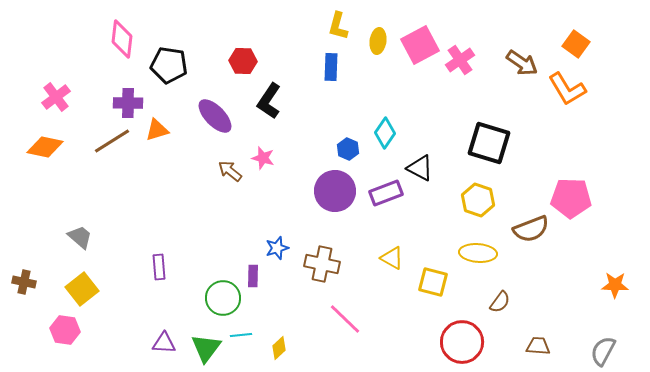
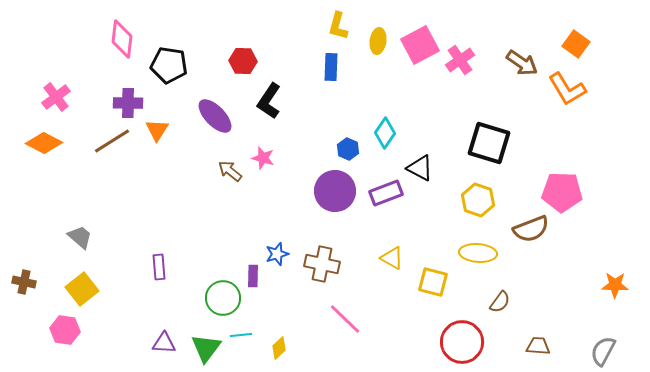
orange triangle at (157, 130): rotated 40 degrees counterclockwise
orange diamond at (45, 147): moved 1 px left, 4 px up; rotated 15 degrees clockwise
pink pentagon at (571, 198): moved 9 px left, 6 px up
blue star at (277, 248): moved 6 px down
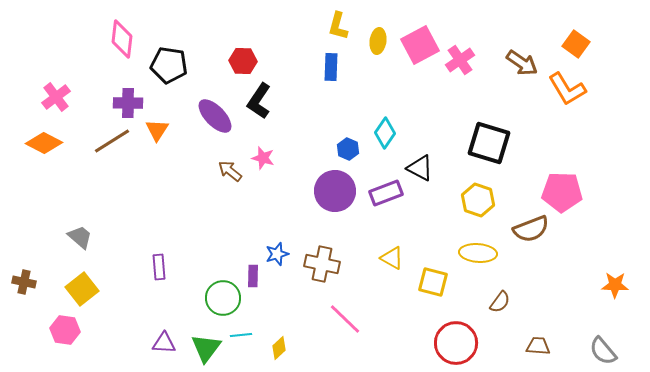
black L-shape at (269, 101): moved 10 px left
red circle at (462, 342): moved 6 px left, 1 px down
gray semicircle at (603, 351): rotated 68 degrees counterclockwise
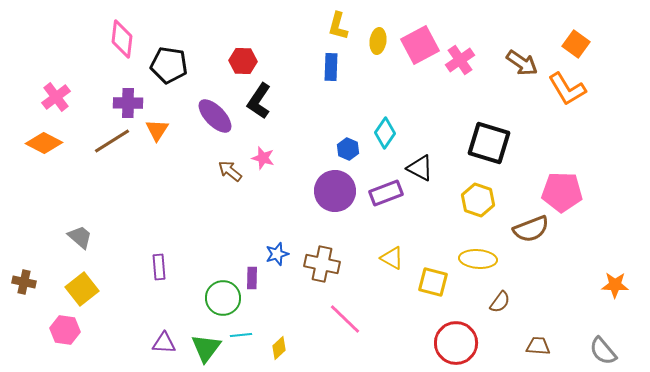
yellow ellipse at (478, 253): moved 6 px down
purple rectangle at (253, 276): moved 1 px left, 2 px down
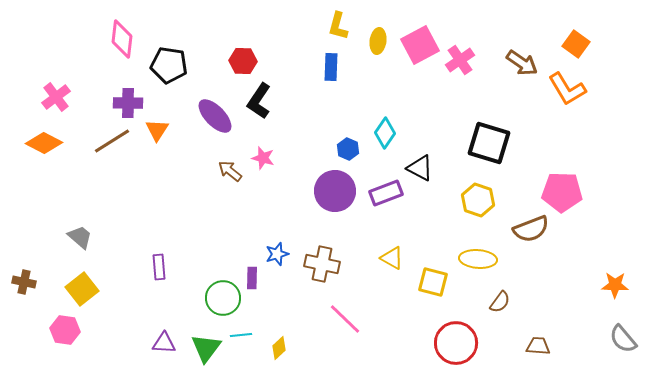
gray semicircle at (603, 351): moved 20 px right, 12 px up
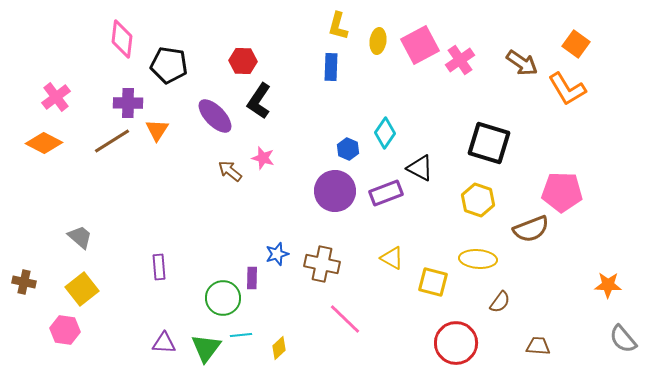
orange star at (615, 285): moved 7 px left
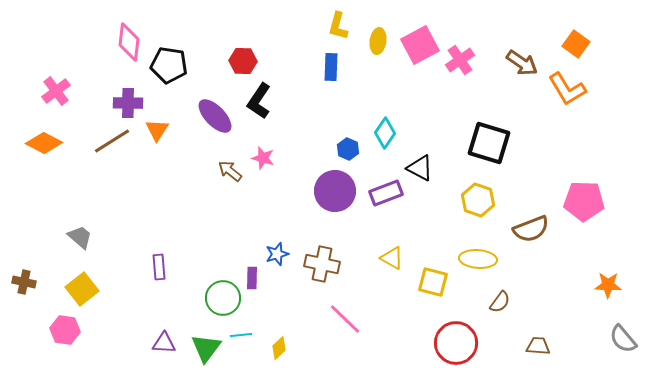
pink diamond at (122, 39): moved 7 px right, 3 px down
pink cross at (56, 97): moved 6 px up
pink pentagon at (562, 192): moved 22 px right, 9 px down
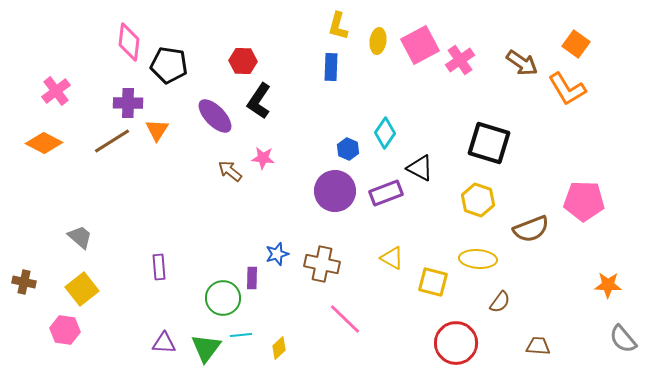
pink star at (263, 158): rotated 10 degrees counterclockwise
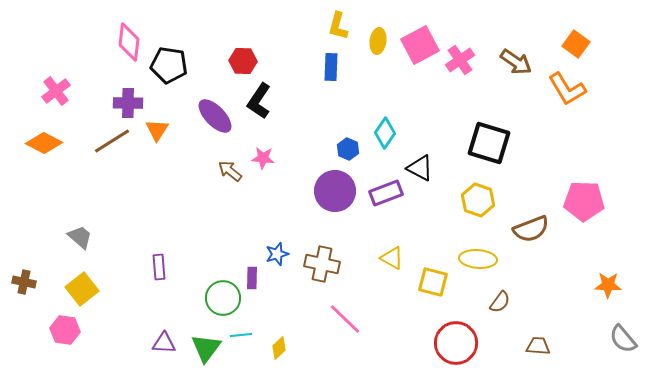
brown arrow at (522, 63): moved 6 px left, 1 px up
